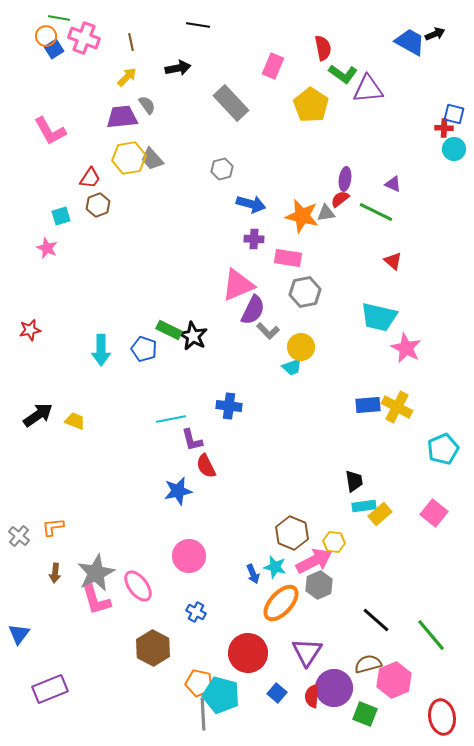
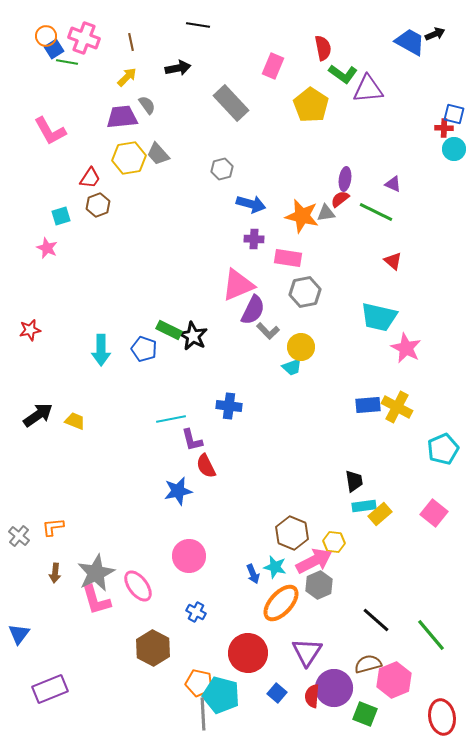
green line at (59, 18): moved 8 px right, 44 px down
gray trapezoid at (152, 159): moved 6 px right, 5 px up
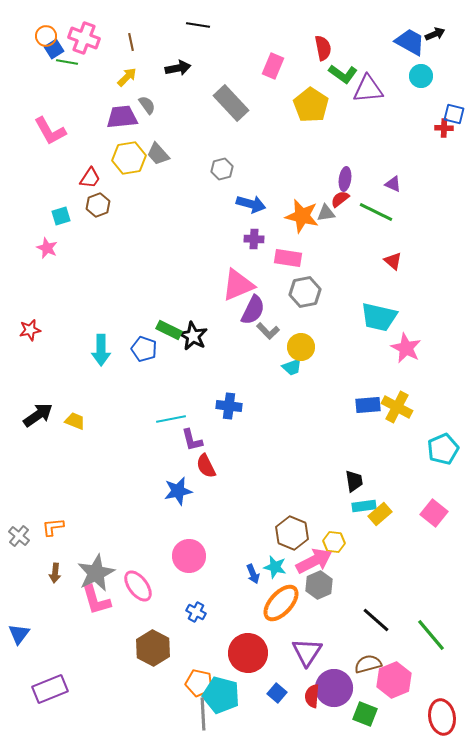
cyan circle at (454, 149): moved 33 px left, 73 px up
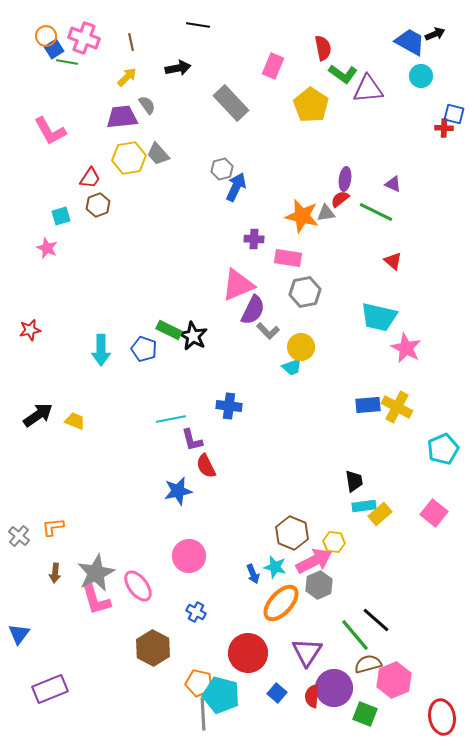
blue arrow at (251, 204): moved 15 px left, 17 px up; rotated 80 degrees counterclockwise
green line at (431, 635): moved 76 px left
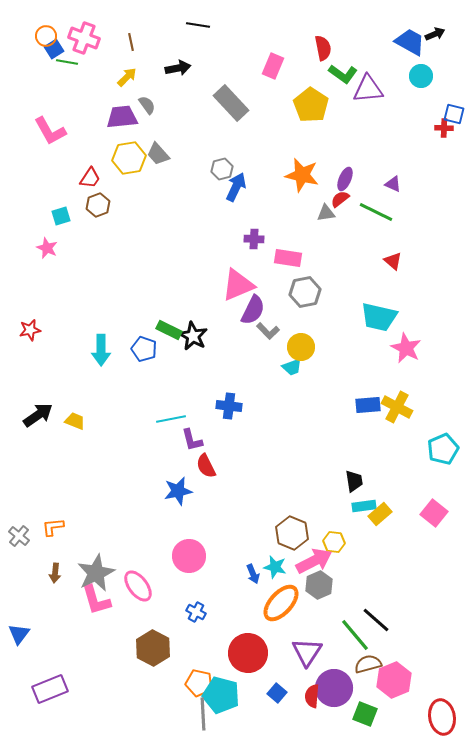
purple ellipse at (345, 179): rotated 15 degrees clockwise
orange star at (302, 216): moved 41 px up
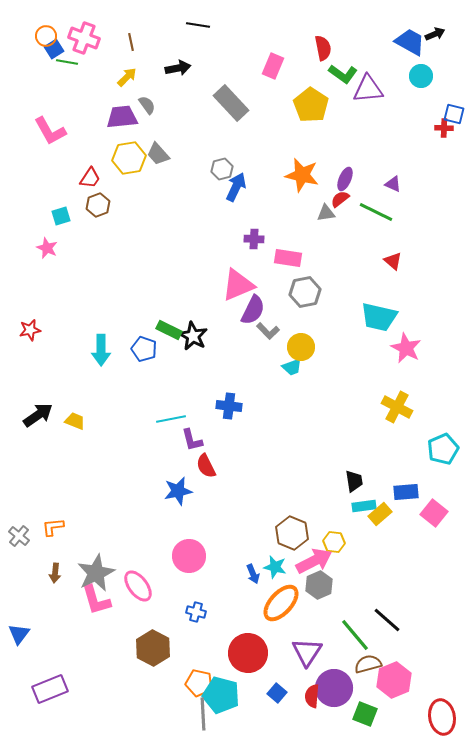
blue rectangle at (368, 405): moved 38 px right, 87 px down
blue cross at (196, 612): rotated 12 degrees counterclockwise
black line at (376, 620): moved 11 px right
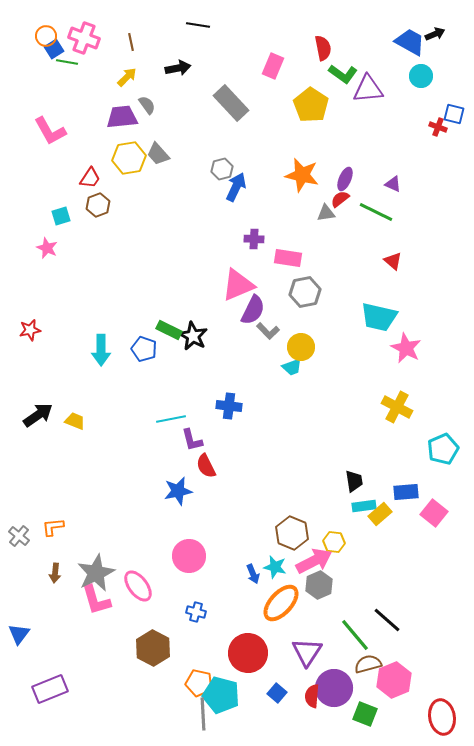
red cross at (444, 128): moved 6 px left, 1 px up; rotated 18 degrees clockwise
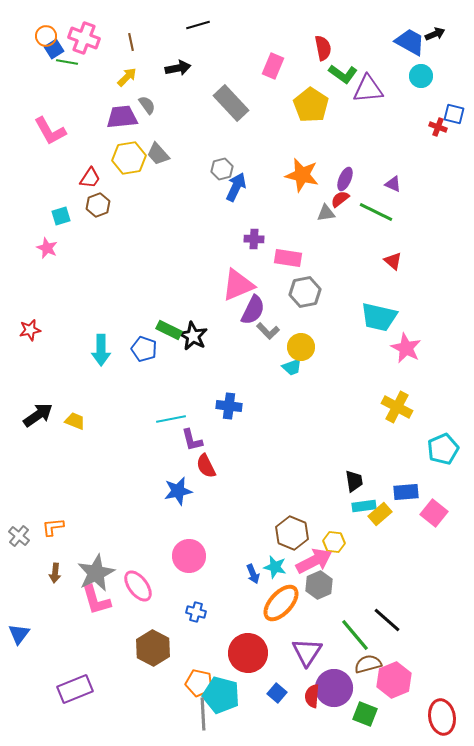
black line at (198, 25): rotated 25 degrees counterclockwise
purple rectangle at (50, 689): moved 25 px right
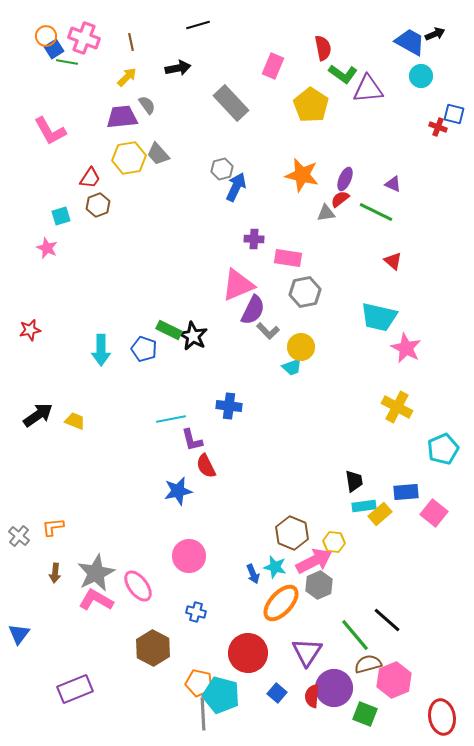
pink L-shape at (96, 600): rotated 136 degrees clockwise
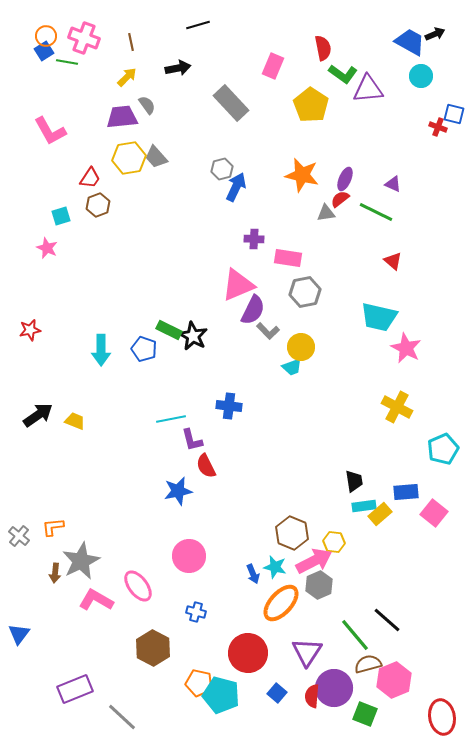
blue square at (54, 49): moved 10 px left, 2 px down
gray trapezoid at (158, 154): moved 2 px left, 3 px down
gray star at (96, 573): moved 15 px left, 12 px up
gray line at (203, 714): moved 81 px left, 3 px down; rotated 44 degrees counterclockwise
